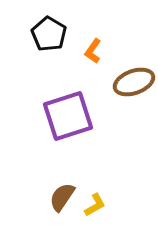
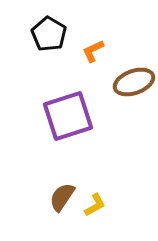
orange L-shape: rotated 30 degrees clockwise
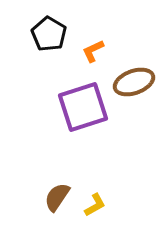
purple square: moved 15 px right, 9 px up
brown semicircle: moved 5 px left
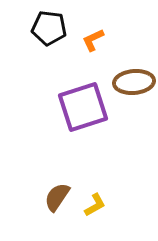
black pentagon: moved 6 px up; rotated 24 degrees counterclockwise
orange L-shape: moved 11 px up
brown ellipse: rotated 15 degrees clockwise
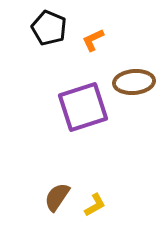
black pentagon: rotated 16 degrees clockwise
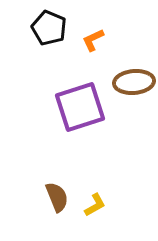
purple square: moved 3 px left
brown semicircle: rotated 124 degrees clockwise
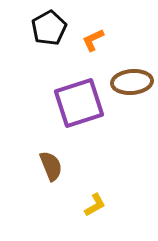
black pentagon: rotated 20 degrees clockwise
brown ellipse: moved 2 px left
purple square: moved 1 px left, 4 px up
brown semicircle: moved 6 px left, 31 px up
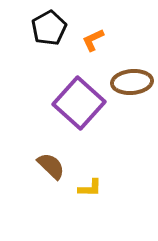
purple square: rotated 30 degrees counterclockwise
brown semicircle: rotated 24 degrees counterclockwise
yellow L-shape: moved 5 px left, 17 px up; rotated 30 degrees clockwise
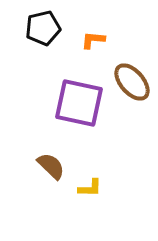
black pentagon: moved 6 px left; rotated 16 degrees clockwise
orange L-shape: rotated 30 degrees clockwise
brown ellipse: rotated 54 degrees clockwise
purple square: rotated 30 degrees counterclockwise
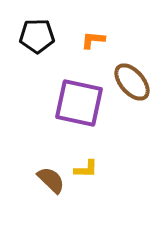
black pentagon: moved 6 px left, 8 px down; rotated 12 degrees clockwise
brown semicircle: moved 14 px down
yellow L-shape: moved 4 px left, 19 px up
